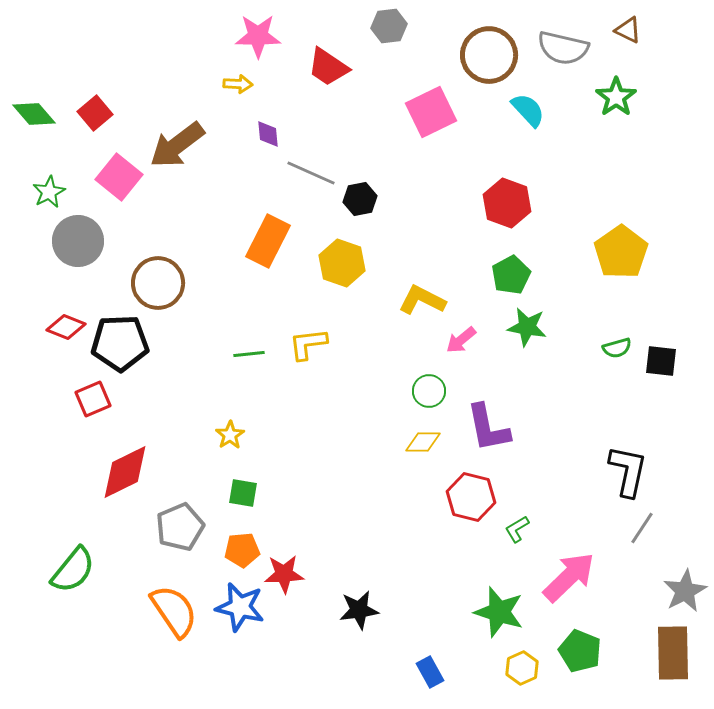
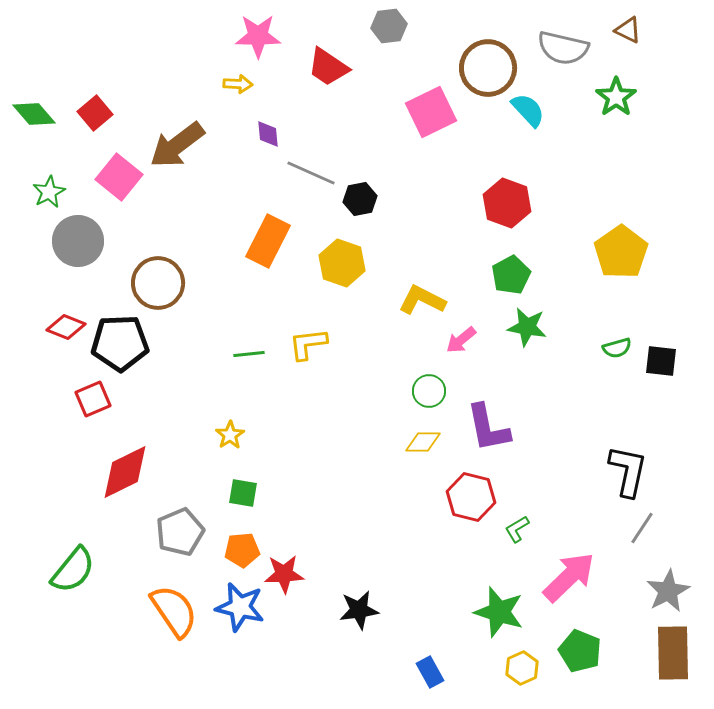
brown circle at (489, 55): moved 1 px left, 13 px down
gray pentagon at (180, 527): moved 5 px down
gray star at (685, 591): moved 17 px left
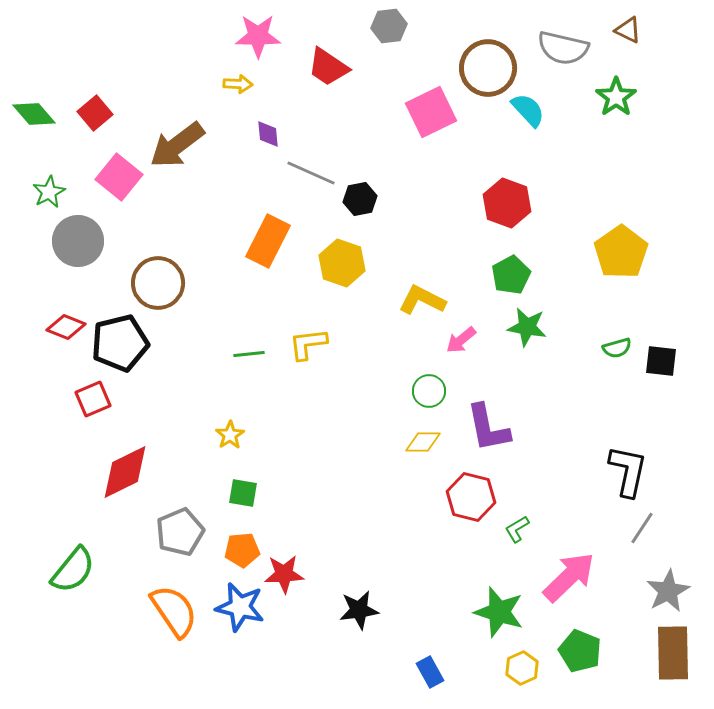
black pentagon at (120, 343): rotated 12 degrees counterclockwise
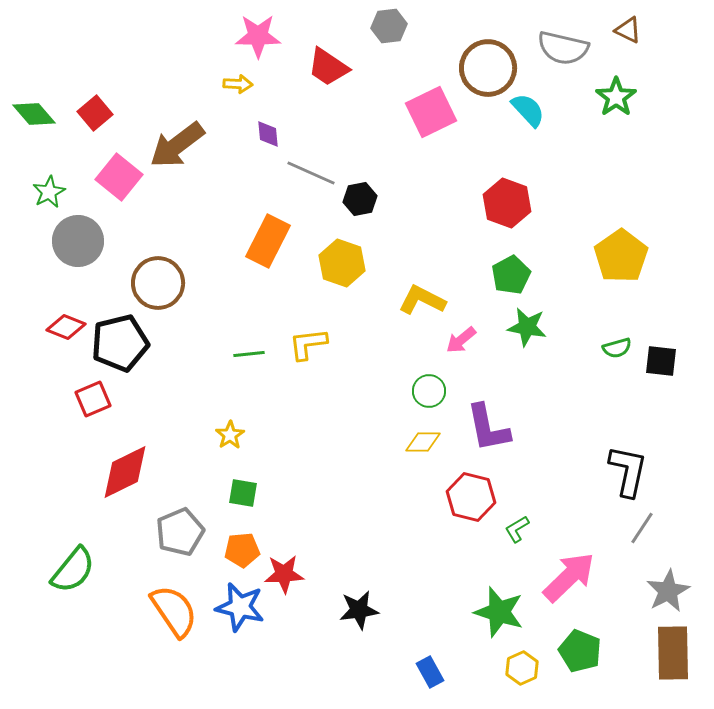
yellow pentagon at (621, 252): moved 4 px down
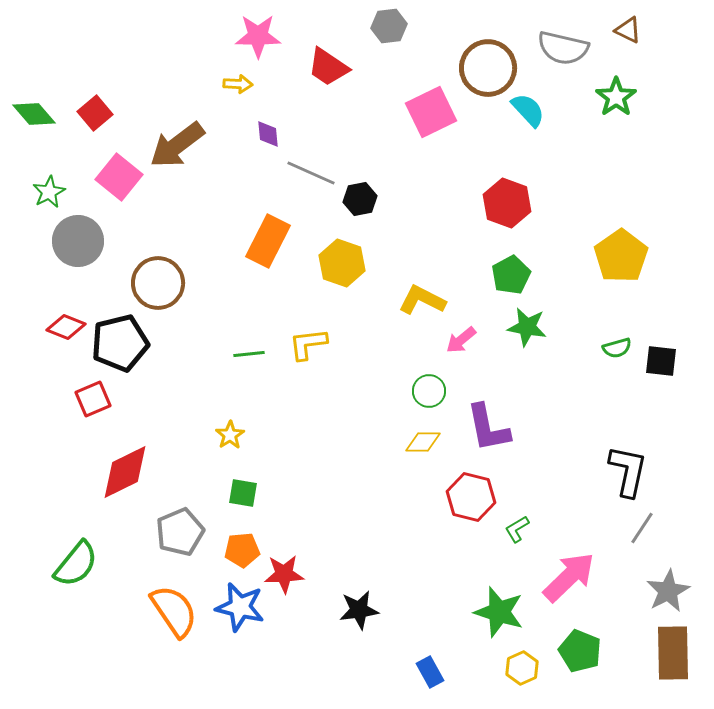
green semicircle at (73, 570): moved 3 px right, 6 px up
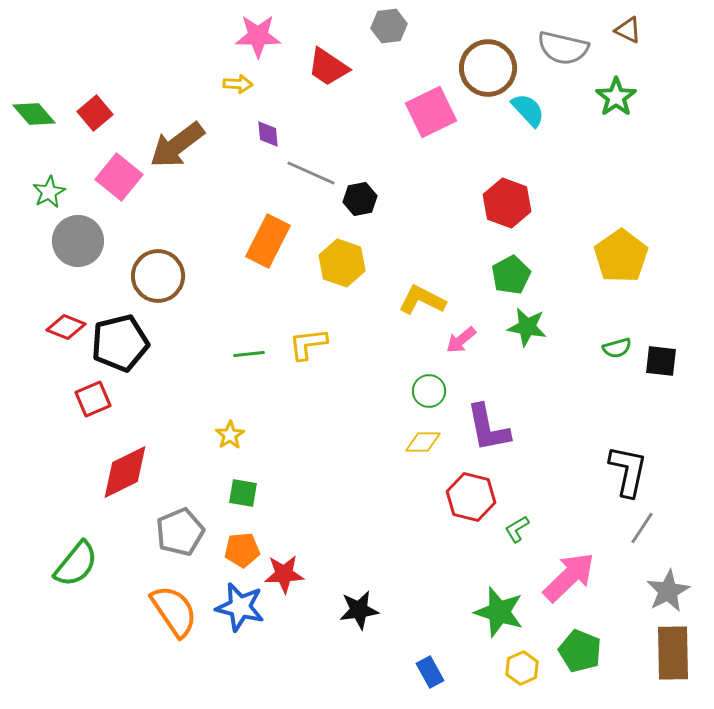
brown circle at (158, 283): moved 7 px up
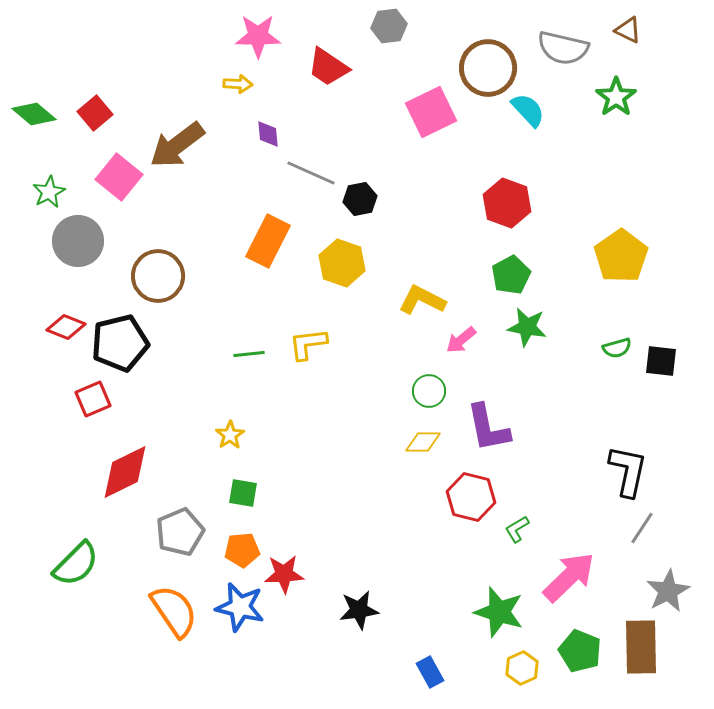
green diamond at (34, 114): rotated 9 degrees counterclockwise
green semicircle at (76, 564): rotated 6 degrees clockwise
brown rectangle at (673, 653): moved 32 px left, 6 px up
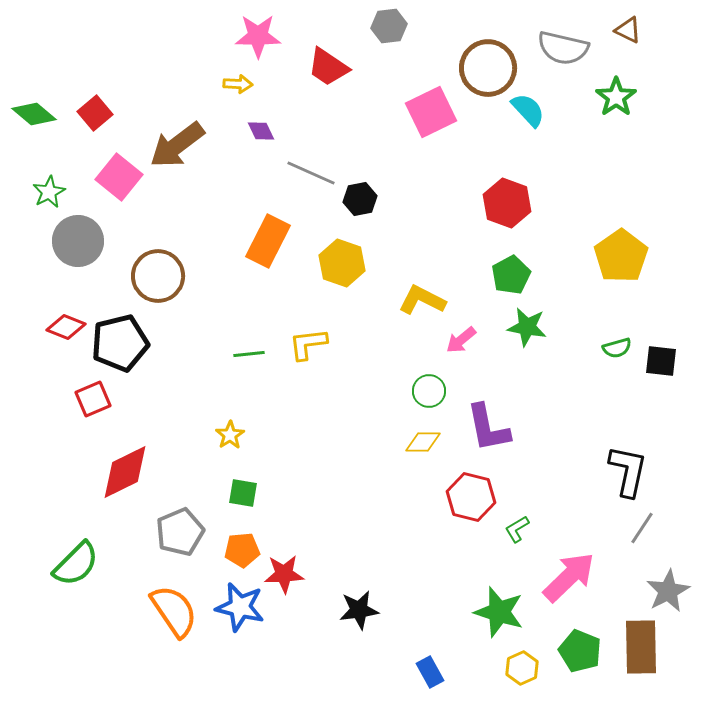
purple diamond at (268, 134): moved 7 px left, 3 px up; rotated 20 degrees counterclockwise
